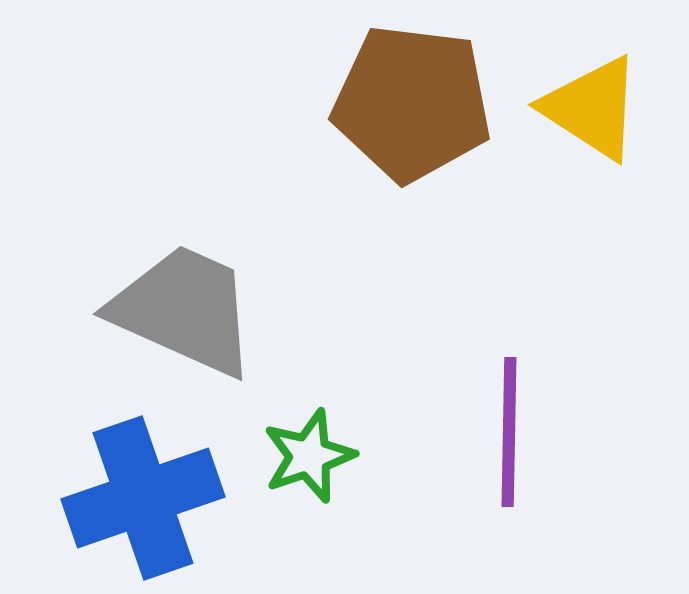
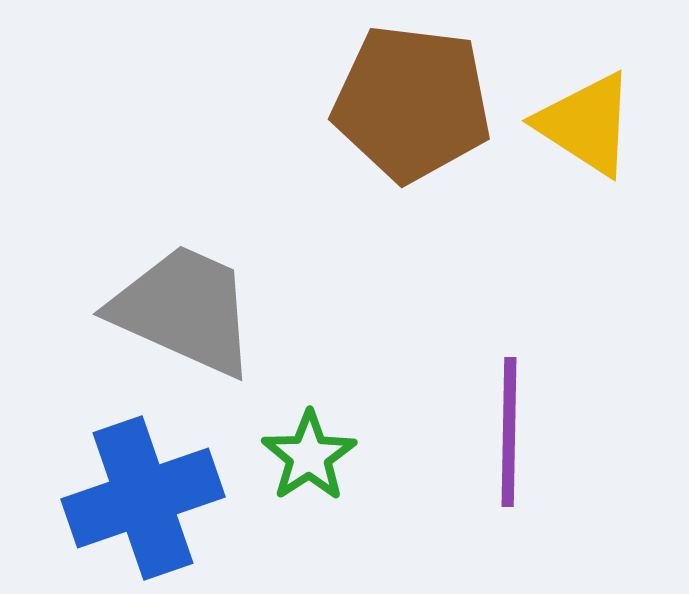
yellow triangle: moved 6 px left, 16 px down
green star: rotated 14 degrees counterclockwise
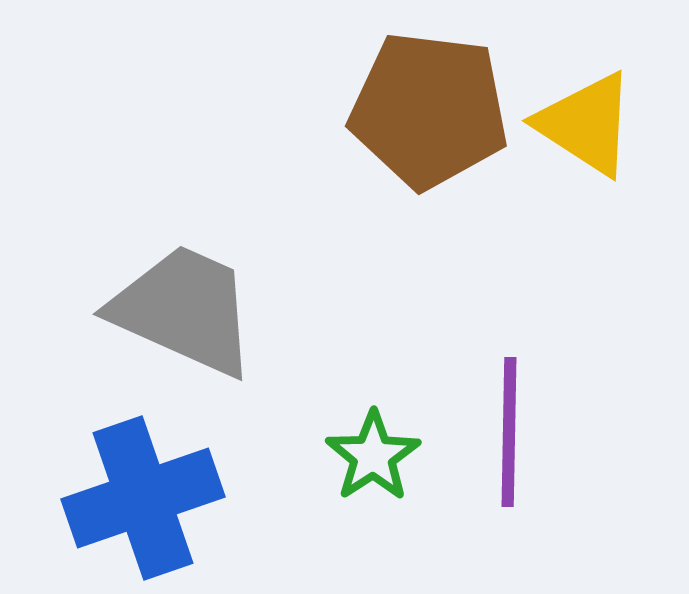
brown pentagon: moved 17 px right, 7 px down
green star: moved 64 px right
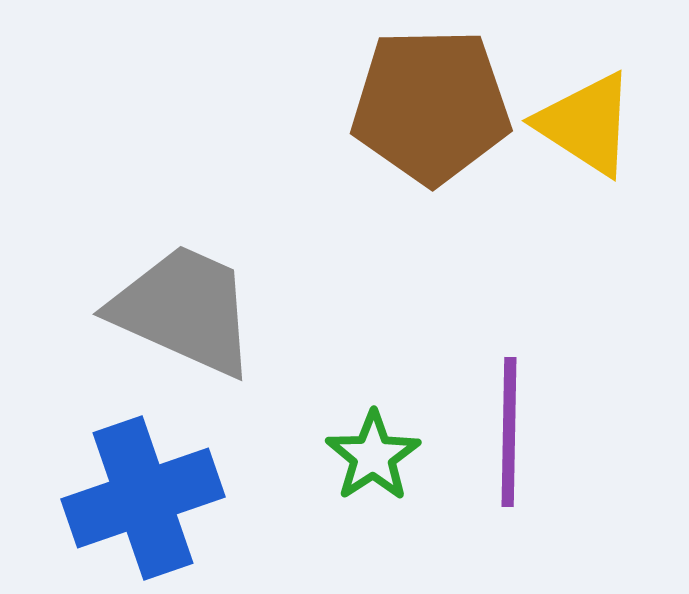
brown pentagon: moved 2 px right, 4 px up; rotated 8 degrees counterclockwise
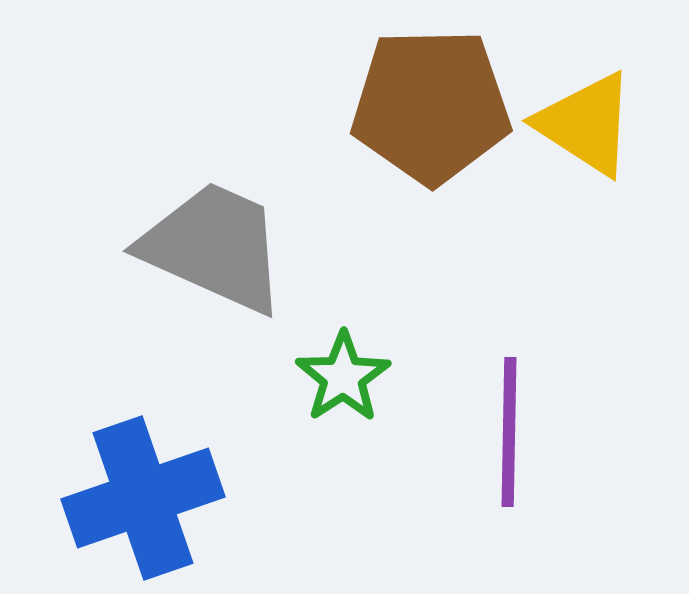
gray trapezoid: moved 30 px right, 63 px up
green star: moved 30 px left, 79 px up
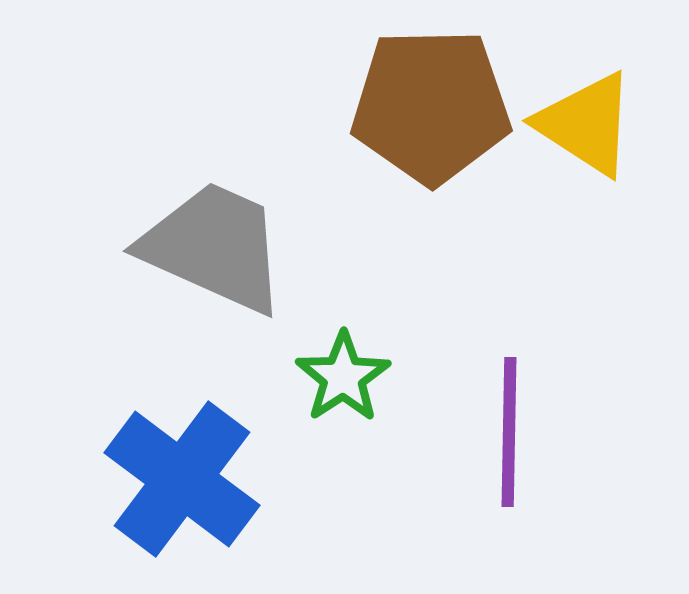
blue cross: moved 39 px right, 19 px up; rotated 34 degrees counterclockwise
